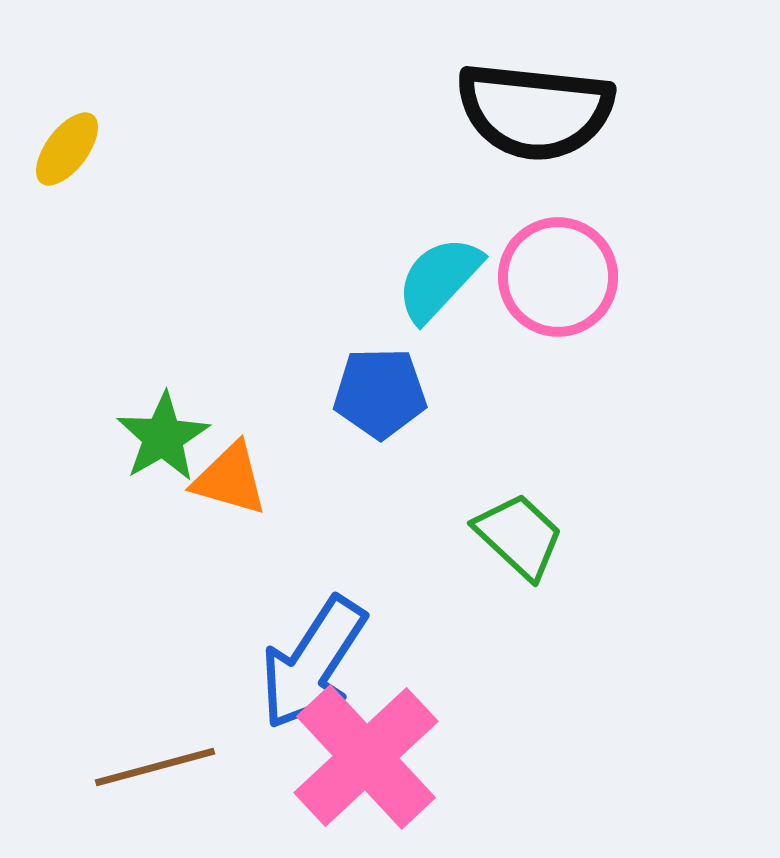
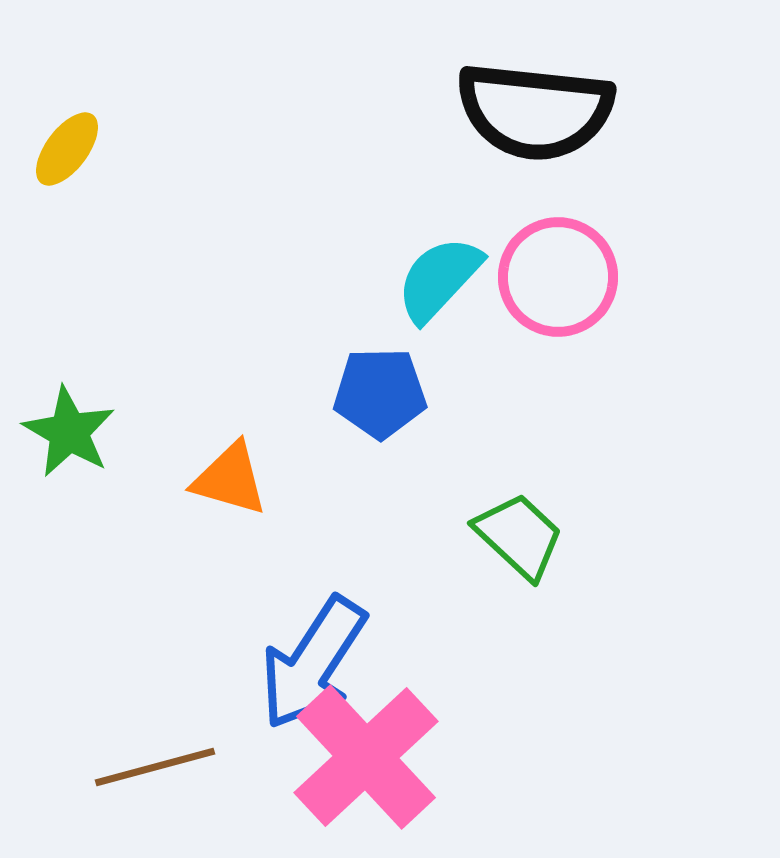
green star: moved 94 px left, 5 px up; rotated 12 degrees counterclockwise
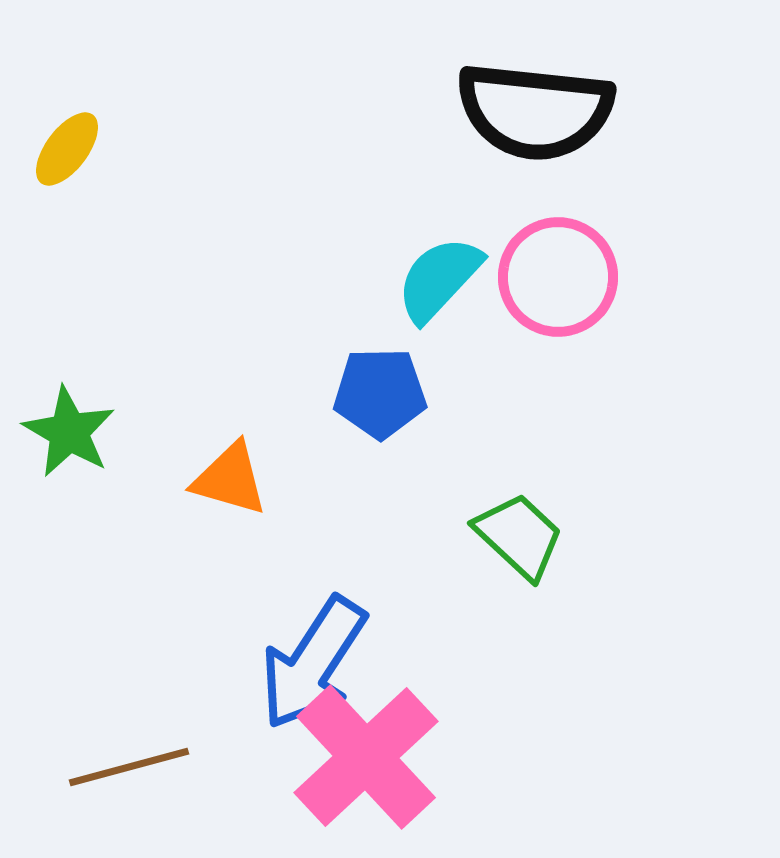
brown line: moved 26 px left
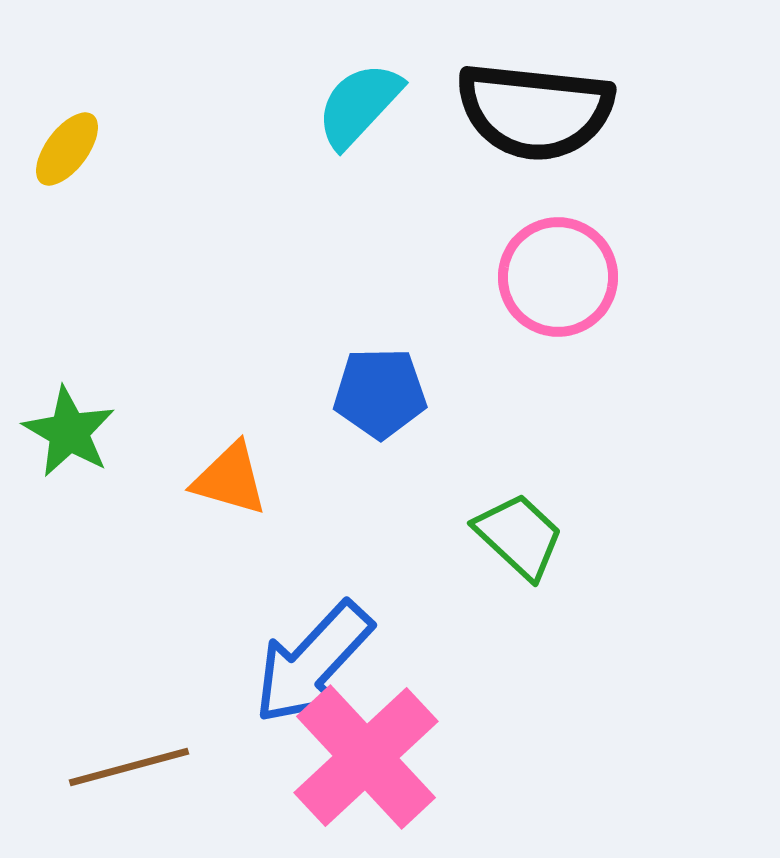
cyan semicircle: moved 80 px left, 174 px up
blue arrow: rotated 10 degrees clockwise
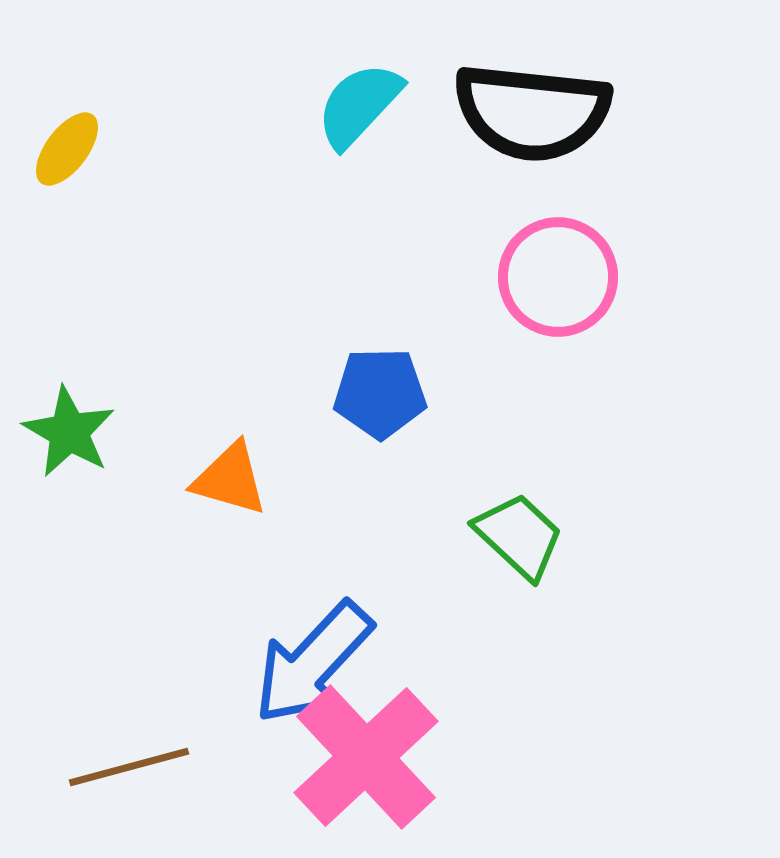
black semicircle: moved 3 px left, 1 px down
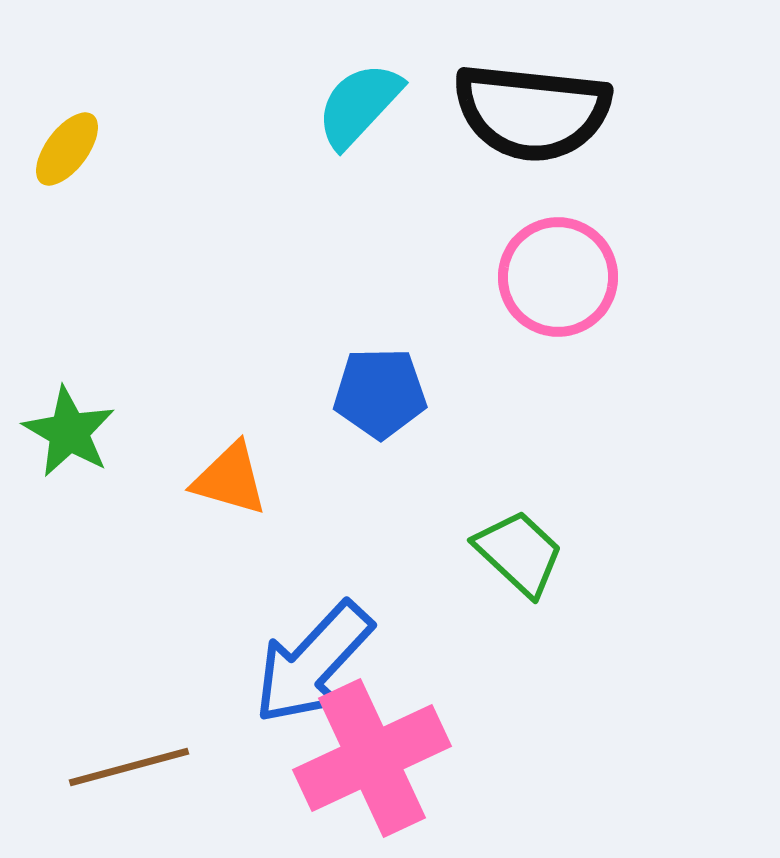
green trapezoid: moved 17 px down
pink cross: moved 6 px right, 1 px down; rotated 18 degrees clockwise
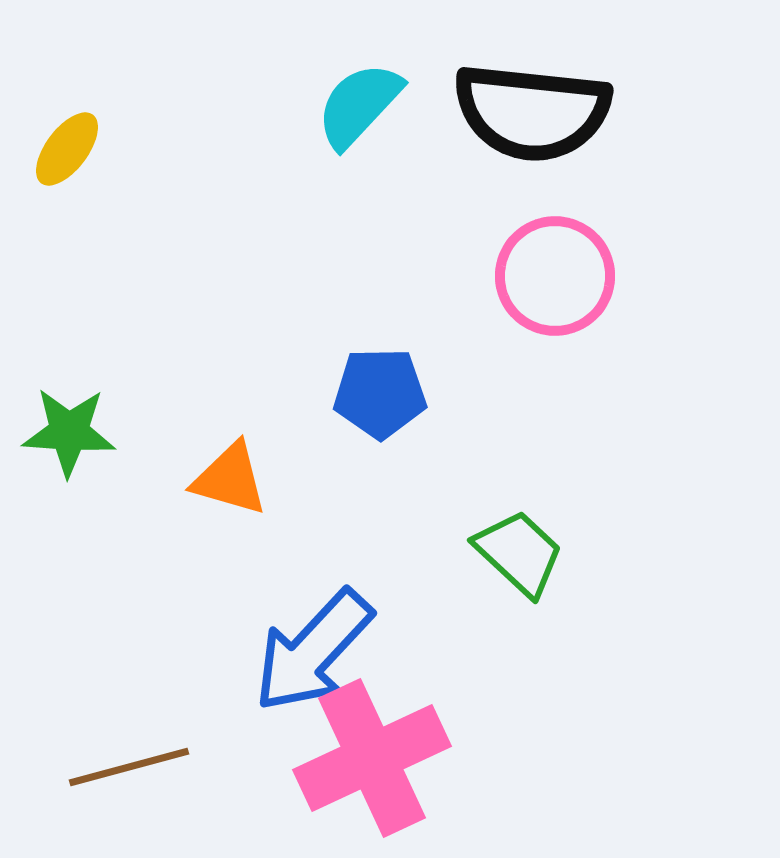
pink circle: moved 3 px left, 1 px up
green star: rotated 26 degrees counterclockwise
blue arrow: moved 12 px up
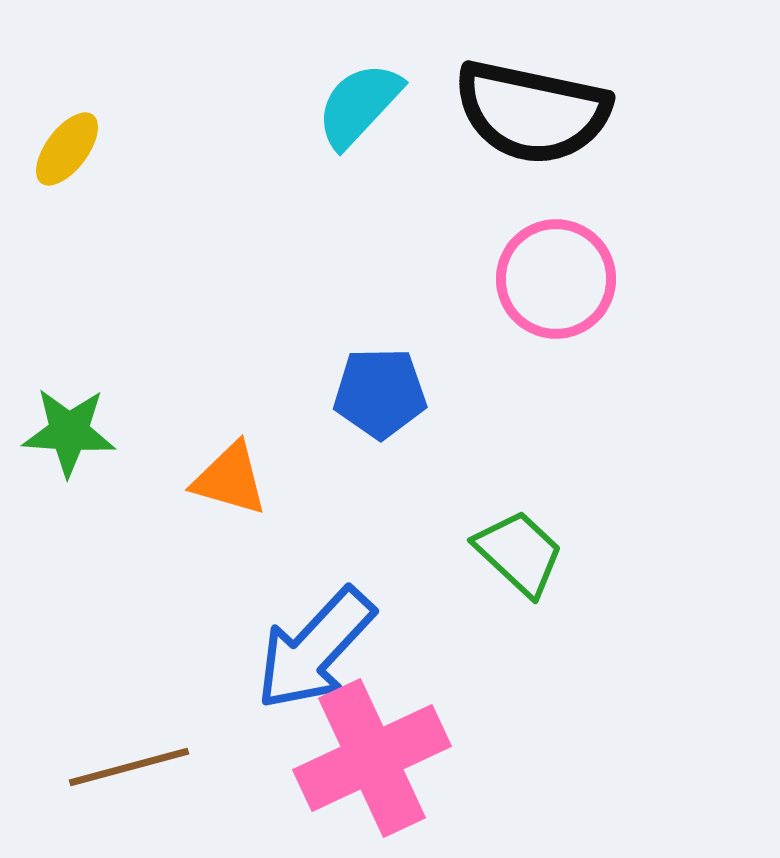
black semicircle: rotated 6 degrees clockwise
pink circle: moved 1 px right, 3 px down
blue arrow: moved 2 px right, 2 px up
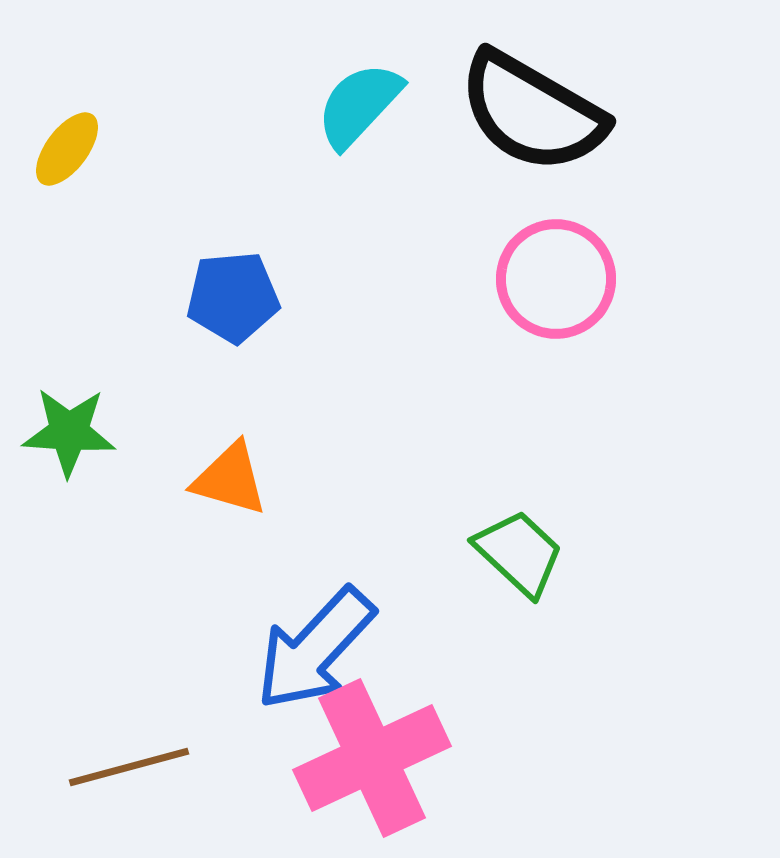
black semicircle: rotated 18 degrees clockwise
blue pentagon: moved 147 px left, 96 px up; rotated 4 degrees counterclockwise
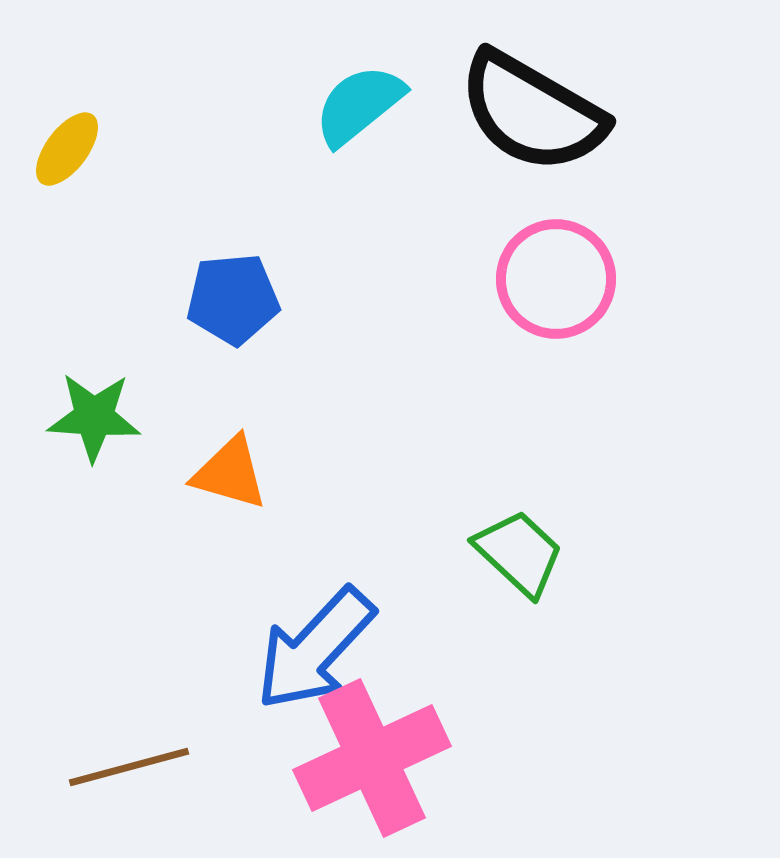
cyan semicircle: rotated 8 degrees clockwise
blue pentagon: moved 2 px down
green star: moved 25 px right, 15 px up
orange triangle: moved 6 px up
